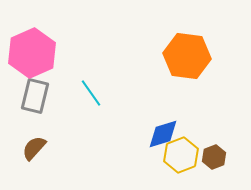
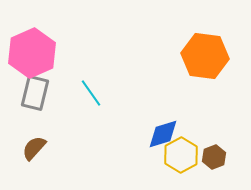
orange hexagon: moved 18 px right
gray rectangle: moved 3 px up
yellow hexagon: rotated 8 degrees counterclockwise
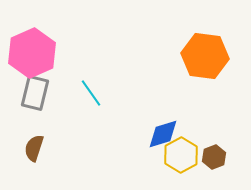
brown semicircle: rotated 24 degrees counterclockwise
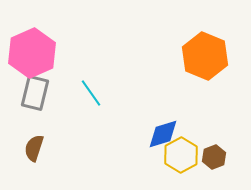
orange hexagon: rotated 15 degrees clockwise
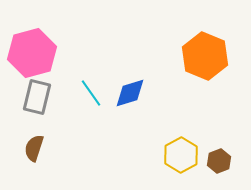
pink hexagon: rotated 9 degrees clockwise
gray rectangle: moved 2 px right, 4 px down
blue diamond: moved 33 px left, 41 px up
brown hexagon: moved 5 px right, 4 px down
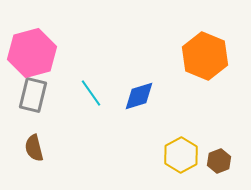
blue diamond: moved 9 px right, 3 px down
gray rectangle: moved 4 px left, 2 px up
brown semicircle: rotated 32 degrees counterclockwise
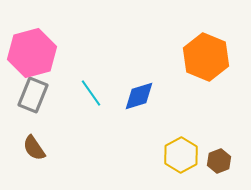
orange hexagon: moved 1 px right, 1 px down
gray rectangle: rotated 8 degrees clockwise
brown semicircle: rotated 20 degrees counterclockwise
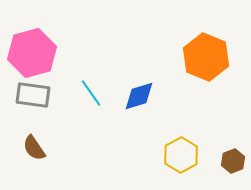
gray rectangle: rotated 76 degrees clockwise
brown hexagon: moved 14 px right
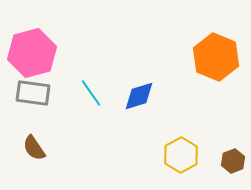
orange hexagon: moved 10 px right
gray rectangle: moved 2 px up
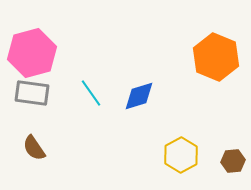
gray rectangle: moved 1 px left
brown hexagon: rotated 15 degrees clockwise
